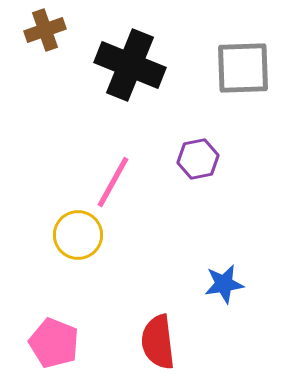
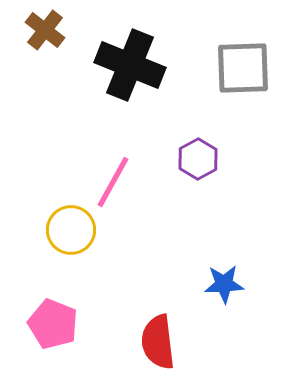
brown cross: rotated 33 degrees counterclockwise
purple hexagon: rotated 18 degrees counterclockwise
yellow circle: moved 7 px left, 5 px up
blue star: rotated 6 degrees clockwise
pink pentagon: moved 1 px left, 19 px up
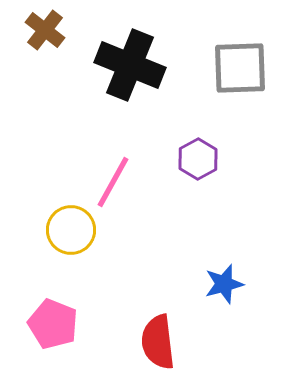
gray square: moved 3 px left
blue star: rotated 12 degrees counterclockwise
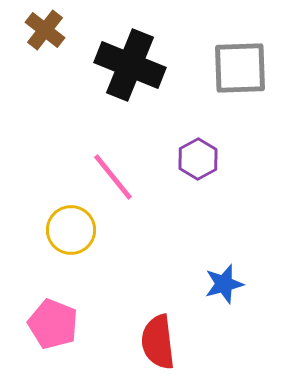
pink line: moved 5 px up; rotated 68 degrees counterclockwise
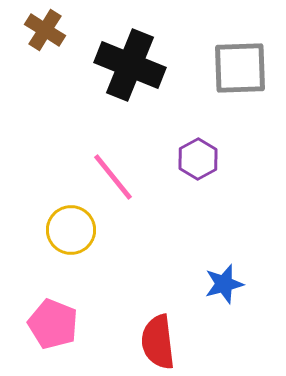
brown cross: rotated 6 degrees counterclockwise
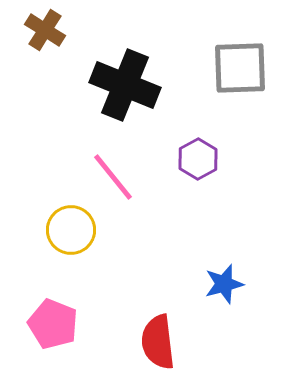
black cross: moved 5 px left, 20 px down
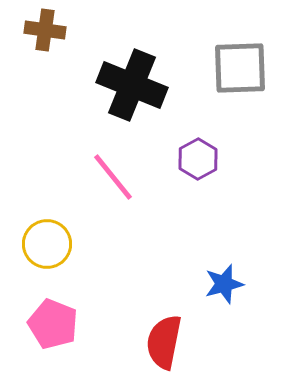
brown cross: rotated 24 degrees counterclockwise
black cross: moved 7 px right
yellow circle: moved 24 px left, 14 px down
red semicircle: moved 6 px right; rotated 18 degrees clockwise
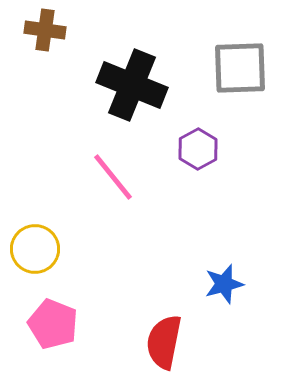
purple hexagon: moved 10 px up
yellow circle: moved 12 px left, 5 px down
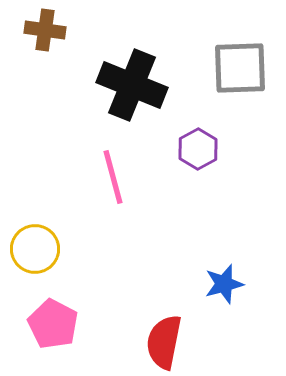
pink line: rotated 24 degrees clockwise
pink pentagon: rotated 6 degrees clockwise
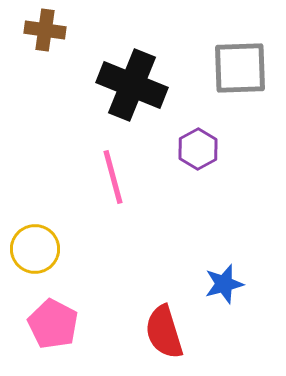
red semicircle: moved 10 px up; rotated 28 degrees counterclockwise
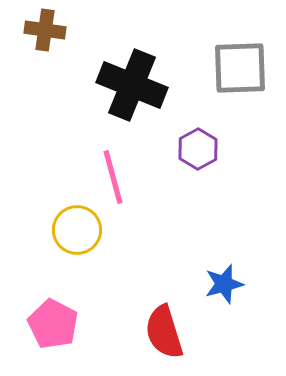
yellow circle: moved 42 px right, 19 px up
